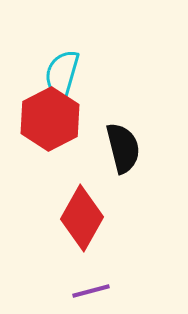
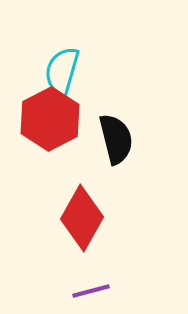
cyan semicircle: moved 3 px up
black semicircle: moved 7 px left, 9 px up
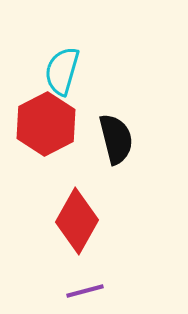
red hexagon: moved 4 px left, 5 px down
red diamond: moved 5 px left, 3 px down
purple line: moved 6 px left
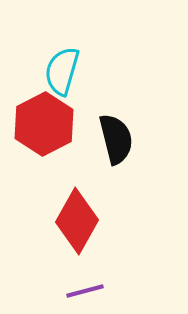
red hexagon: moved 2 px left
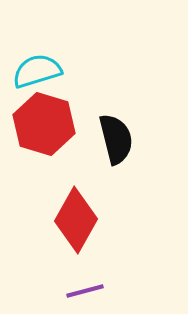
cyan semicircle: moved 25 px left; rotated 57 degrees clockwise
red hexagon: rotated 16 degrees counterclockwise
red diamond: moved 1 px left, 1 px up
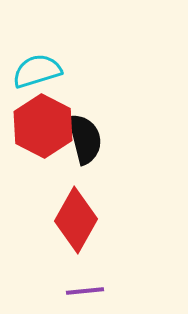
red hexagon: moved 1 px left, 2 px down; rotated 10 degrees clockwise
black semicircle: moved 31 px left
purple line: rotated 9 degrees clockwise
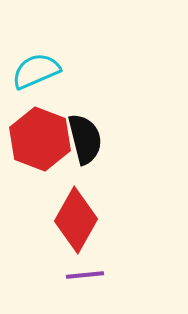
cyan semicircle: moved 1 px left; rotated 6 degrees counterclockwise
red hexagon: moved 3 px left, 13 px down; rotated 6 degrees counterclockwise
purple line: moved 16 px up
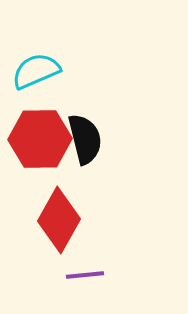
red hexagon: rotated 22 degrees counterclockwise
red diamond: moved 17 px left
